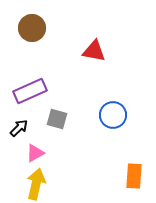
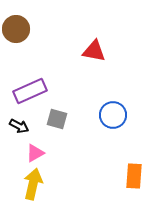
brown circle: moved 16 px left, 1 px down
black arrow: moved 2 px up; rotated 72 degrees clockwise
yellow arrow: moved 3 px left
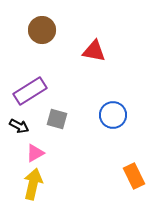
brown circle: moved 26 px right, 1 px down
purple rectangle: rotated 8 degrees counterclockwise
orange rectangle: rotated 30 degrees counterclockwise
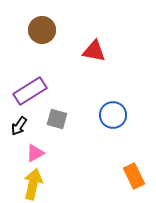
black arrow: rotated 96 degrees clockwise
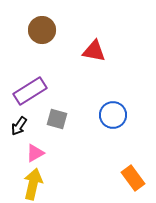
orange rectangle: moved 1 px left, 2 px down; rotated 10 degrees counterclockwise
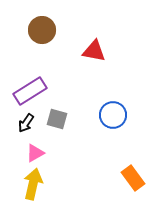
black arrow: moved 7 px right, 3 px up
